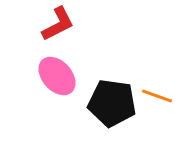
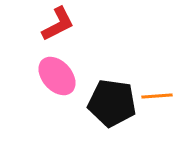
orange line: rotated 24 degrees counterclockwise
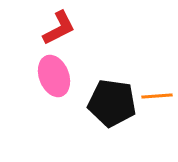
red L-shape: moved 1 px right, 4 px down
pink ellipse: moved 3 px left; rotated 21 degrees clockwise
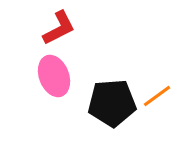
orange line: rotated 32 degrees counterclockwise
black pentagon: rotated 12 degrees counterclockwise
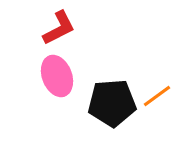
pink ellipse: moved 3 px right
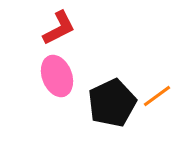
black pentagon: rotated 21 degrees counterclockwise
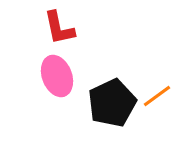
red L-shape: rotated 105 degrees clockwise
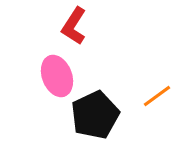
red L-shape: moved 15 px right, 2 px up; rotated 45 degrees clockwise
black pentagon: moved 17 px left, 12 px down
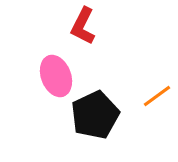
red L-shape: moved 9 px right; rotated 6 degrees counterclockwise
pink ellipse: moved 1 px left
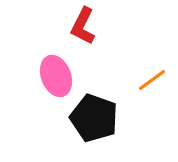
orange line: moved 5 px left, 16 px up
black pentagon: moved 1 px left, 3 px down; rotated 27 degrees counterclockwise
